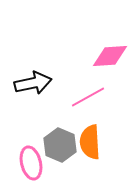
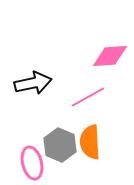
pink ellipse: moved 1 px right
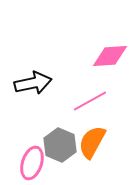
pink line: moved 2 px right, 4 px down
orange semicircle: moved 2 px right; rotated 32 degrees clockwise
pink ellipse: rotated 32 degrees clockwise
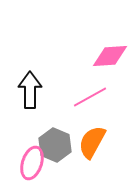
black arrow: moved 3 px left, 7 px down; rotated 78 degrees counterclockwise
pink line: moved 4 px up
gray hexagon: moved 5 px left
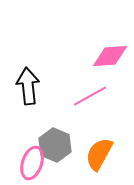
black arrow: moved 2 px left, 4 px up; rotated 6 degrees counterclockwise
pink line: moved 1 px up
orange semicircle: moved 7 px right, 12 px down
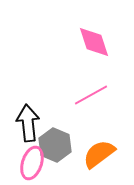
pink diamond: moved 16 px left, 14 px up; rotated 75 degrees clockwise
black arrow: moved 37 px down
pink line: moved 1 px right, 1 px up
orange semicircle: rotated 24 degrees clockwise
